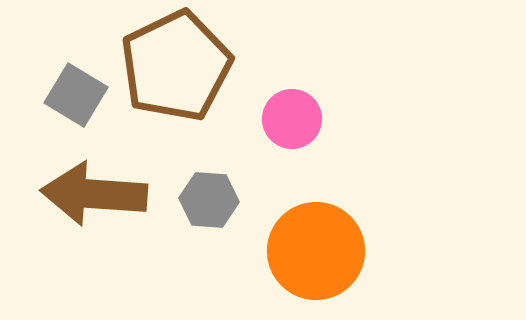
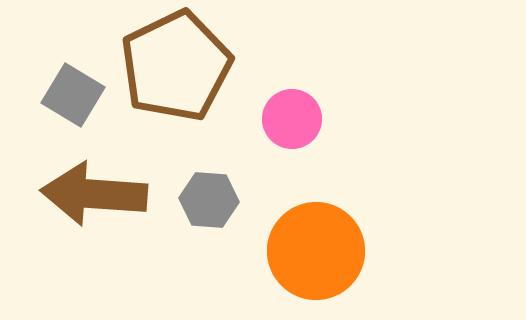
gray square: moved 3 px left
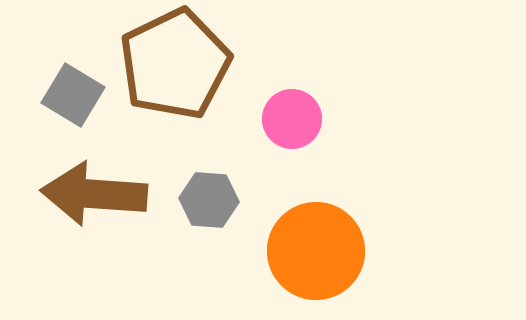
brown pentagon: moved 1 px left, 2 px up
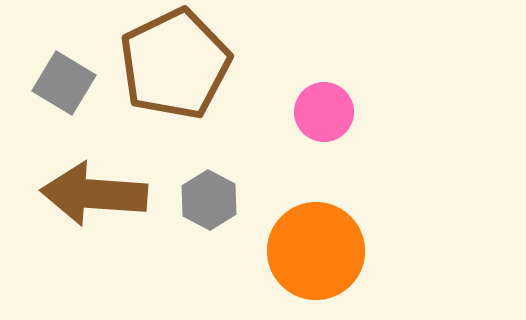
gray square: moved 9 px left, 12 px up
pink circle: moved 32 px right, 7 px up
gray hexagon: rotated 24 degrees clockwise
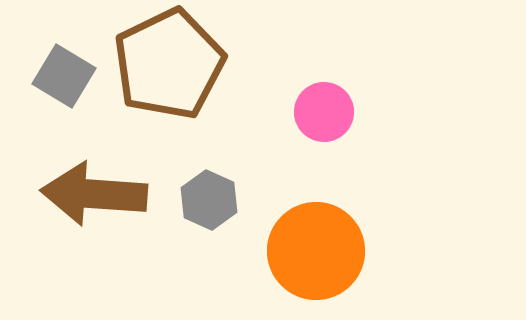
brown pentagon: moved 6 px left
gray square: moved 7 px up
gray hexagon: rotated 4 degrees counterclockwise
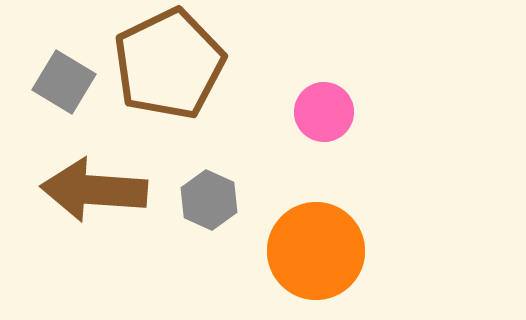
gray square: moved 6 px down
brown arrow: moved 4 px up
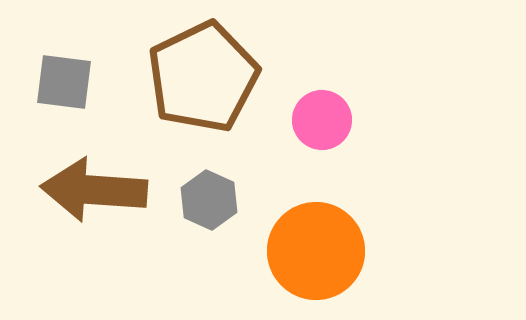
brown pentagon: moved 34 px right, 13 px down
gray square: rotated 24 degrees counterclockwise
pink circle: moved 2 px left, 8 px down
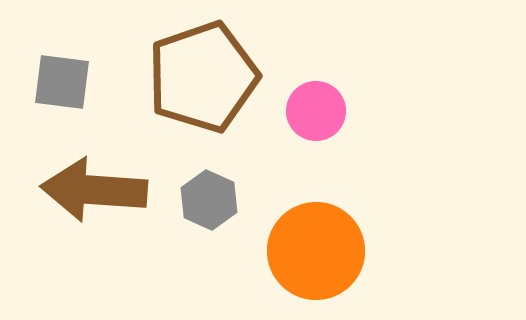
brown pentagon: rotated 7 degrees clockwise
gray square: moved 2 px left
pink circle: moved 6 px left, 9 px up
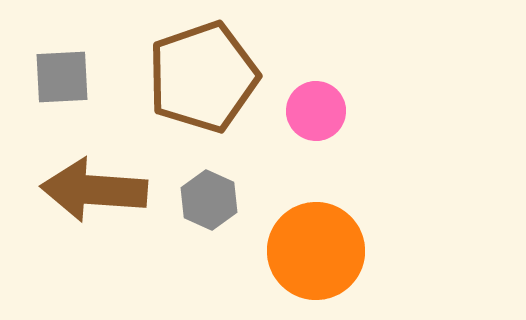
gray square: moved 5 px up; rotated 10 degrees counterclockwise
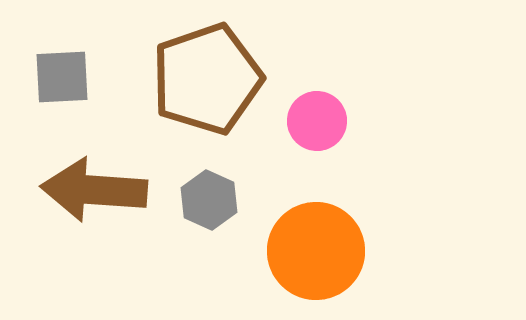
brown pentagon: moved 4 px right, 2 px down
pink circle: moved 1 px right, 10 px down
